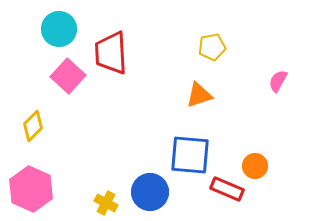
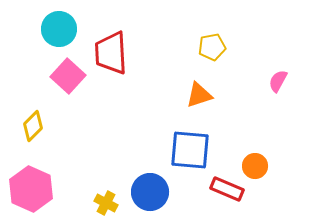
blue square: moved 5 px up
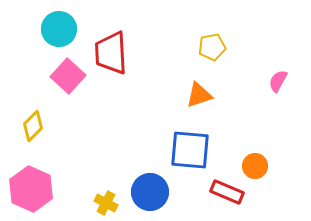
red rectangle: moved 3 px down
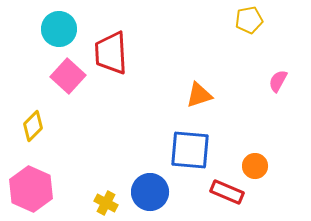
yellow pentagon: moved 37 px right, 27 px up
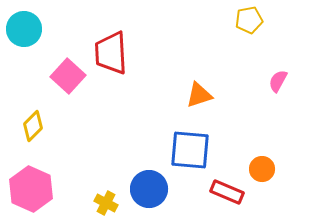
cyan circle: moved 35 px left
orange circle: moved 7 px right, 3 px down
blue circle: moved 1 px left, 3 px up
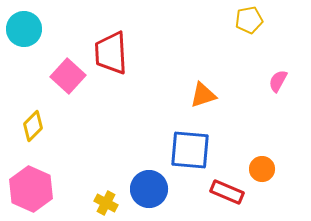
orange triangle: moved 4 px right
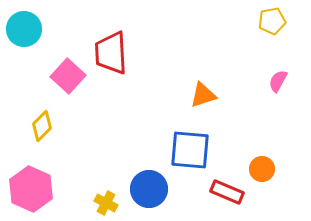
yellow pentagon: moved 23 px right, 1 px down
yellow diamond: moved 9 px right
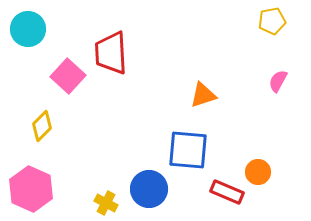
cyan circle: moved 4 px right
blue square: moved 2 px left
orange circle: moved 4 px left, 3 px down
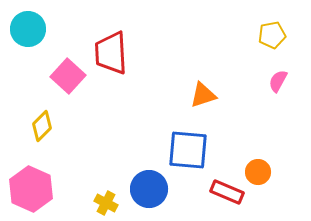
yellow pentagon: moved 14 px down
